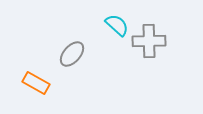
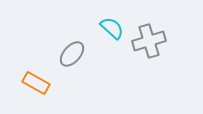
cyan semicircle: moved 5 px left, 3 px down
gray cross: rotated 16 degrees counterclockwise
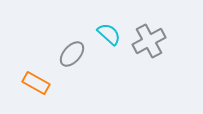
cyan semicircle: moved 3 px left, 6 px down
gray cross: rotated 12 degrees counterclockwise
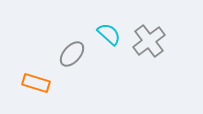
gray cross: rotated 8 degrees counterclockwise
orange rectangle: rotated 12 degrees counterclockwise
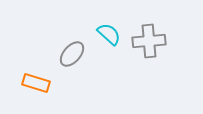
gray cross: rotated 32 degrees clockwise
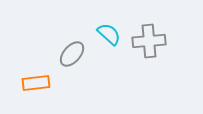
orange rectangle: rotated 24 degrees counterclockwise
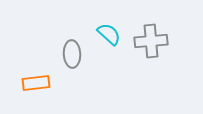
gray cross: moved 2 px right
gray ellipse: rotated 44 degrees counterclockwise
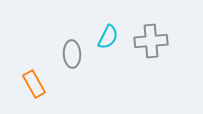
cyan semicircle: moved 1 px left, 3 px down; rotated 75 degrees clockwise
orange rectangle: moved 2 px left, 1 px down; rotated 68 degrees clockwise
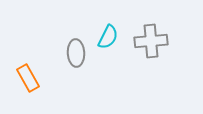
gray ellipse: moved 4 px right, 1 px up
orange rectangle: moved 6 px left, 6 px up
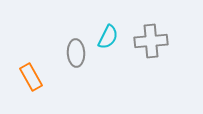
orange rectangle: moved 3 px right, 1 px up
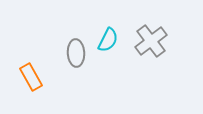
cyan semicircle: moved 3 px down
gray cross: rotated 32 degrees counterclockwise
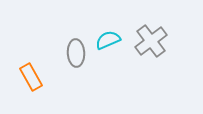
cyan semicircle: rotated 140 degrees counterclockwise
